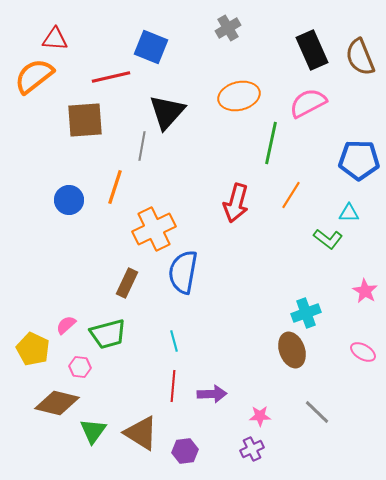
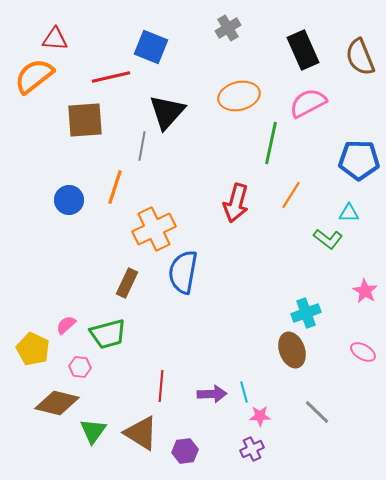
black rectangle at (312, 50): moved 9 px left
cyan line at (174, 341): moved 70 px right, 51 px down
red line at (173, 386): moved 12 px left
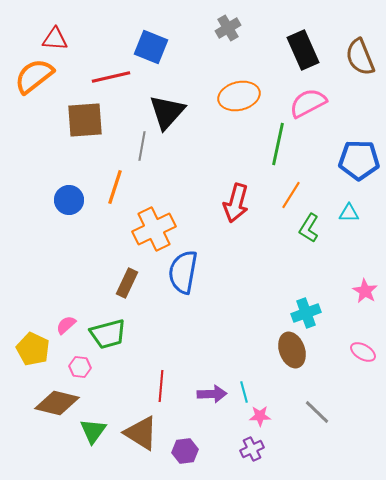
green line at (271, 143): moved 7 px right, 1 px down
green L-shape at (328, 239): moved 19 px left, 11 px up; rotated 84 degrees clockwise
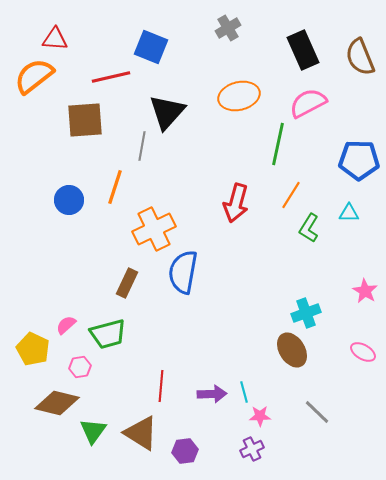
brown ellipse at (292, 350): rotated 12 degrees counterclockwise
pink hexagon at (80, 367): rotated 15 degrees counterclockwise
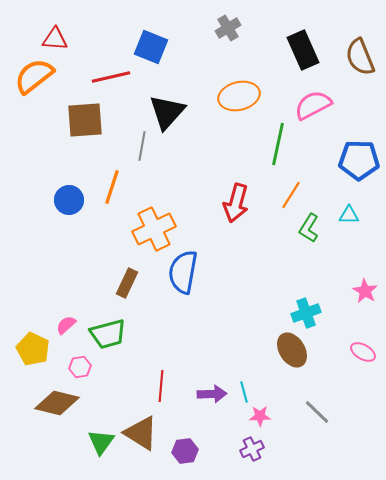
pink semicircle at (308, 103): moved 5 px right, 2 px down
orange line at (115, 187): moved 3 px left
cyan triangle at (349, 213): moved 2 px down
green triangle at (93, 431): moved 8 px right, 11 px down
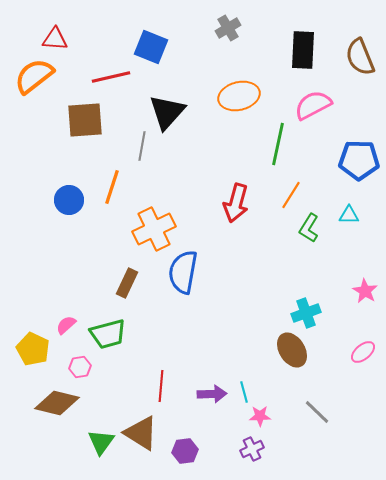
black rectangle at (303, 50): rotated 27 degrees clockwise
pink ellipse at (363, 352): rotated 70 degrees counterclockwise
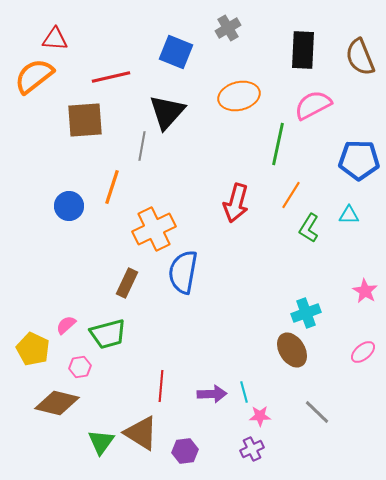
blue square at (151, 47): moved 25 px right, 5 px down
blue circle at (69, 200): moved 6 px down
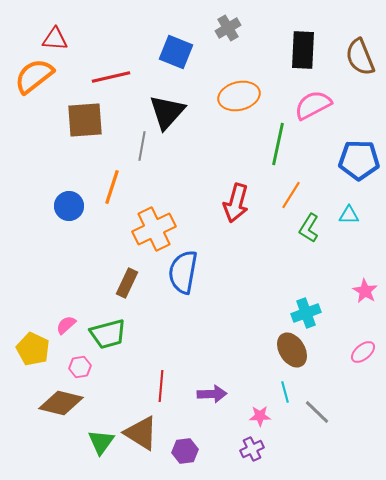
cyan line at (244, 392): moved 41 px right
brown diamond at (57, 403): moved 4 px right
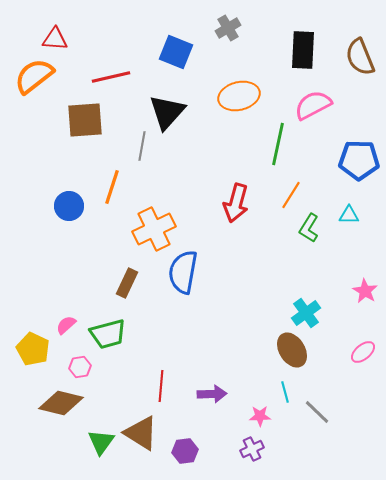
cyan cross at (306, 313): rotated 16 degrees counterclockwise
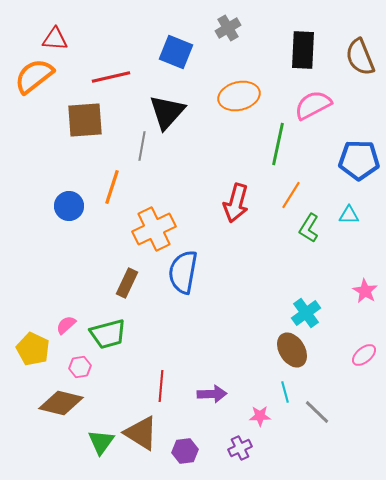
pink ellipse at (363, 352): moved 1 px right, 3 px down
purple cross at (252, 449): moved 12 px left, 1 px up
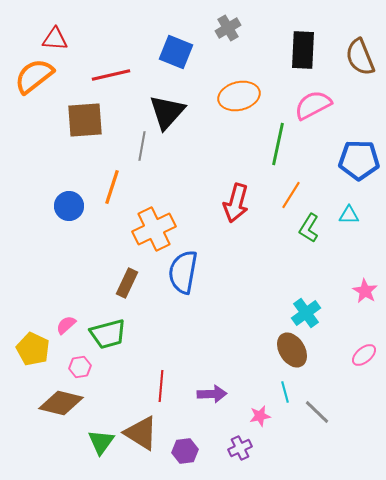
red line at (111, 77): moved 2 px up
pink star at (260, 416): rotated 10 degrees counterclockwise
